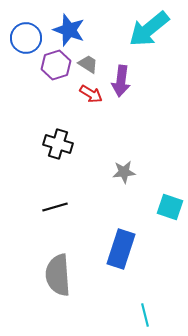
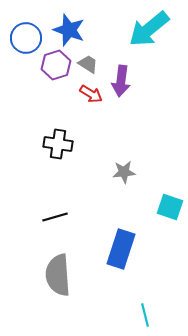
black cross: rotated 8 degrees counterclockwise
black line: moved 10 px down
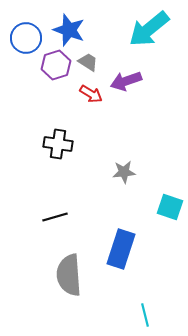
gray trapezoid: moved 2 px up
purple arrow: moved 5 px right; rotated 64 degrees clockwise
gray semicircle: moved 11 px right
